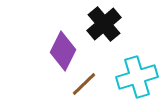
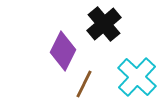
cyan cross: rotated 30 degrees counterclockwise
brown line: rotated 20 degrees counterclockwise
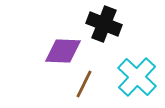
black cross: rotated 28 degrees counterclockwise
purple diamond: rotated 66 degrees clockwise
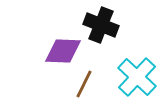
black cross: moved 3 px left, 1 px down
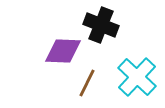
brown line: moved 3 px right, 1 px up
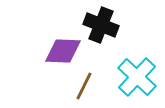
brown line: moved 3 px left, 3 px down
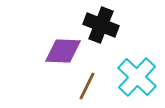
brown line: moved 3 px right
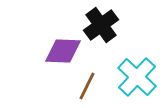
black cross: rotated 32 degrees clockwise
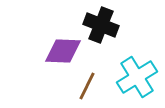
black cross: rotated 32 degrees counterclockwise
cyan cross: rotated 15 degrees clockwise
